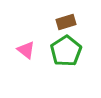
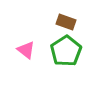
brown rectangle: rotated 36 degrees clockwise
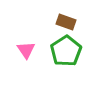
pink triangle: rotated 18 degrees clockwise
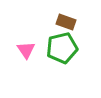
green pentagon: moved 4 px left, 3 px up; rotated 20 degrees clockwise
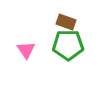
green pentagon: moved 6 px right, 3 px up; rotated 12 degrees clockwise
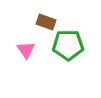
brown rectangle: moved 20 px left
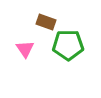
pink triangle: moved 1 px left, 1 px up
